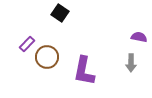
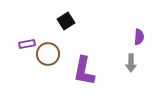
black square: moved 6 px right, 8 px down; rotated 24 degrees clockwise
purple semicircle: rotated 84 degrees clockwise
purple rectangle: rotated 35 degrees clockwise
brown circle: moved 1 px right, 3 px up
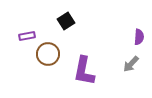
purple rectangle: moved 8 px up
gray arrow: moved 1 px down; rotated 42 degrees clockwise
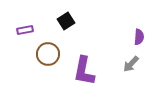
purple rectangle: moved 2 px left, 6 px up
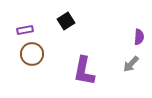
brown circle: moved 16 px left
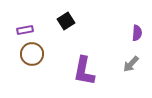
purple semicircle: moved 2 px left, 4 px up
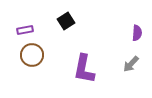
brown circle: moved 1 px down
purple L-shape: moved 2 px up
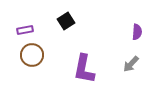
purple semicircle: moved 1 px up
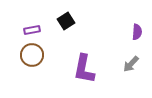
purple rectangle: moved 7 px right
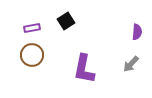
purple rectangle: moved 2 px up
